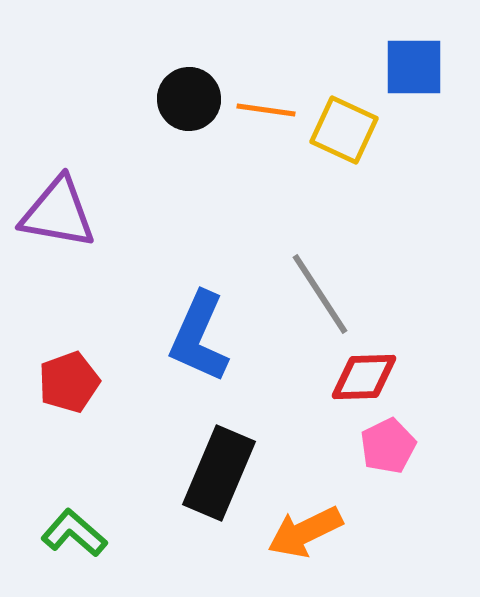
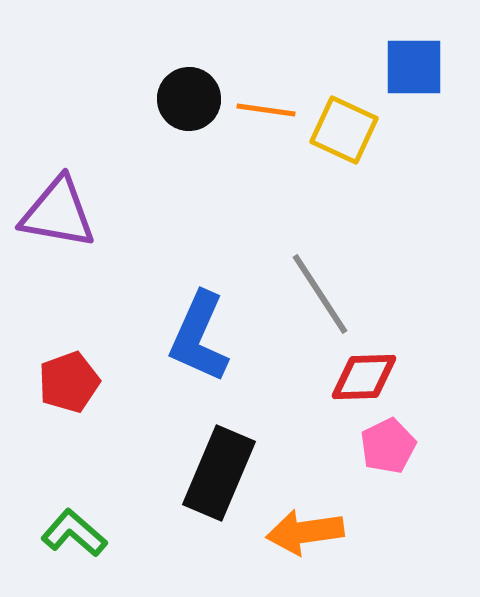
orange arrow: rotated 18 degrees clockwise
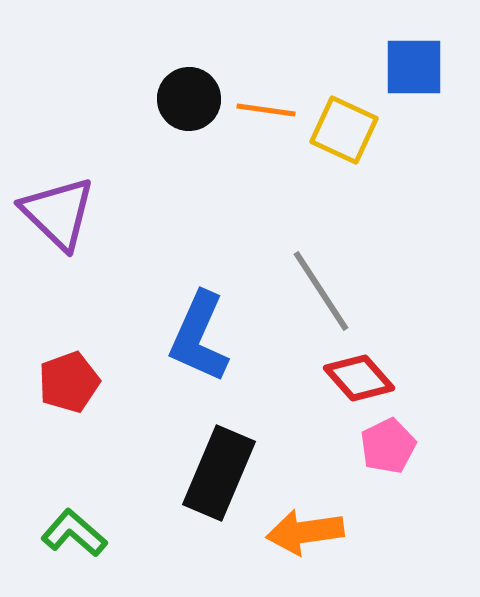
purple triangle: rotated 34 degrees clockwise
gray line: moved 1 px right, 3 px up
red diamond: moved 5 px left, 1 px down; rotated 50 degrees clockwise
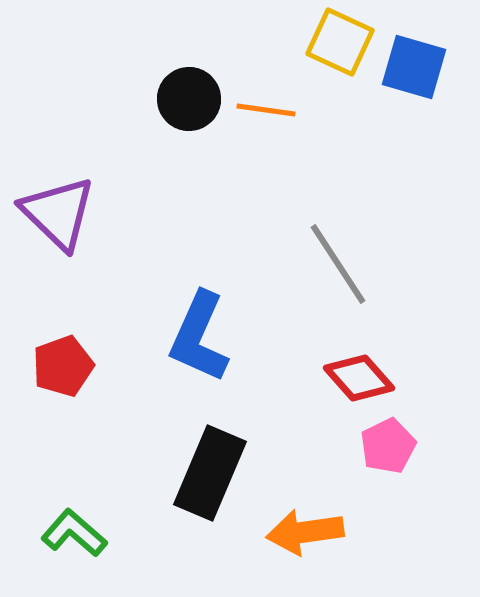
blue square: rotated 16 degrees clockwise
yellow square: moved 4 px left, 88 px up
gray line: moved 17 px right, 27 px up
red pentagon: moved 6 px left, 16 px up
black rectangle: moved 9 px left
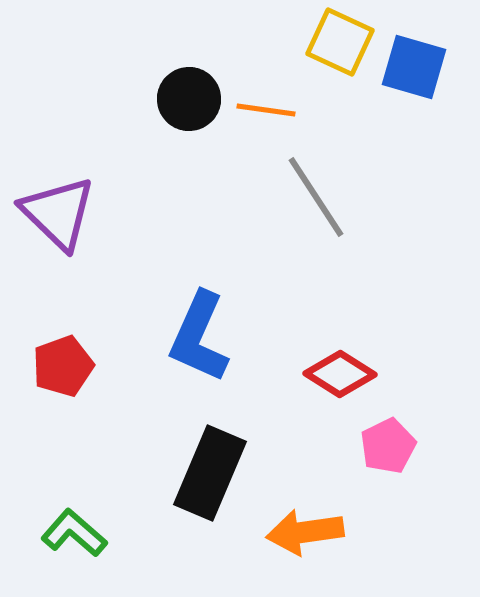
gray line: moved 22 px left, 67 px up
red diamond: moved 19 px left, 4 px up; rotated 16 degrees counterclockwise
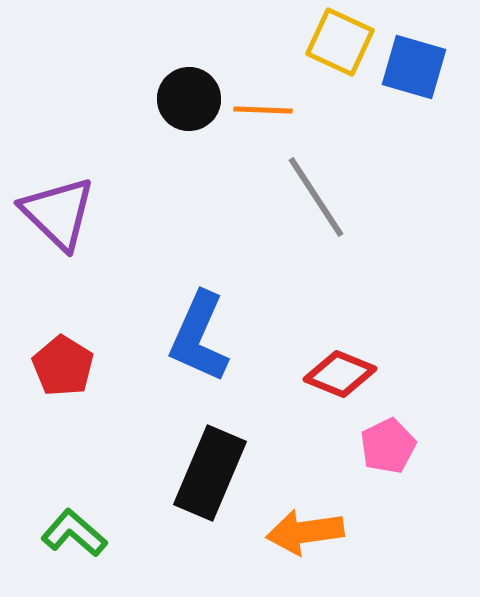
orange line: moved 3 px left; rotated 6 degrees counterclockwise
red pentagon: rotated 20 degrees counterclockwise
red diamond: rotated 10 degrees counterclockwise
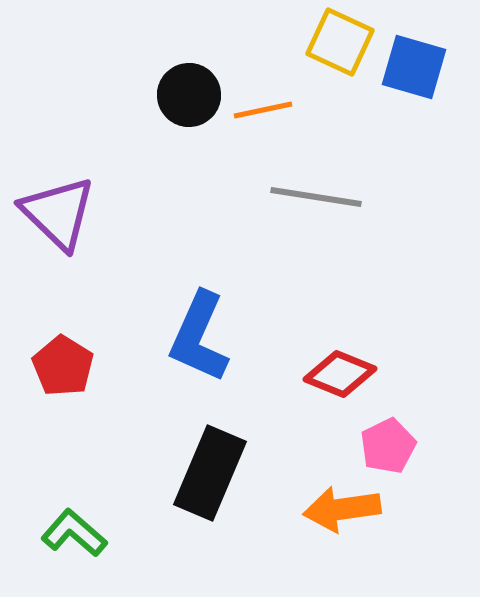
black circle: moved 4 px up
orange line: rotated 14 degrees counterclockwise
gray line: rotated 48 degrees counterclockwise
orange arrow: moved 37 px right, 23 px up
